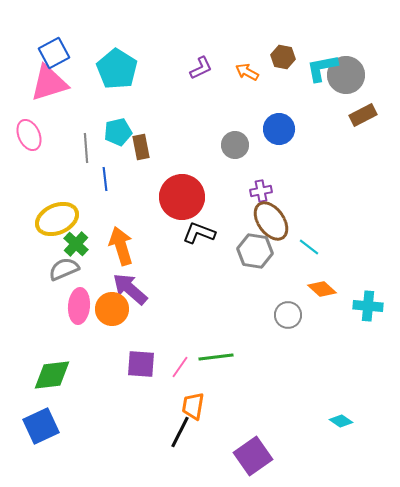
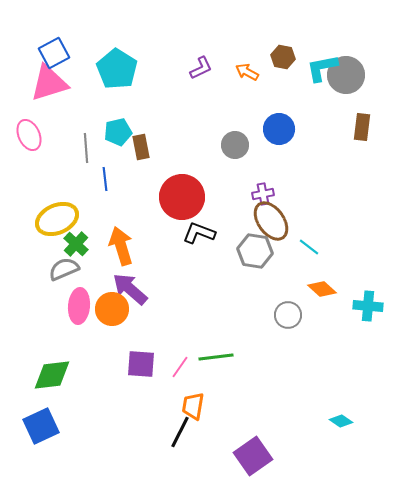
brown rectangle at (363, 115): moved 1 px left, 12 px down; rotated 56 degrees counterclockwise
purple cross at (261, 191): moved 2 px right, 3 px down
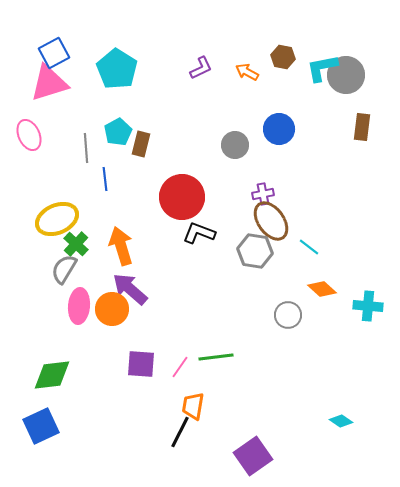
cyan pentagon at (118, 132): rotated 16 degrees counterclockwise
brown rectangle at (141, 147): moved 3 px up; rotated 25 degrees clockwise
gray semicircle at (64, 269): rotated 36 degrees counterclockwise
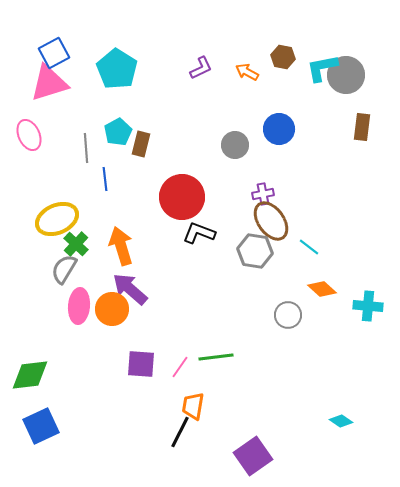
green diamond at (52, 375): moved 22 px left
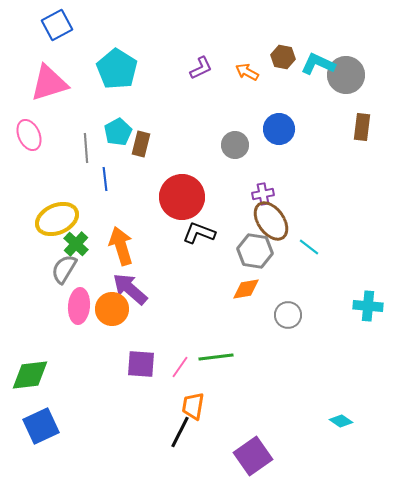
blue square at (54, 53): moved 3 px right, 28 px up
cyan L-shape at (322, 68): moved 4 px left, 4 px up; rotated 36 degrees clockwise
orange diamond at (322, 289): moved 76 px left; rotated 52 degrees counterclockwise
